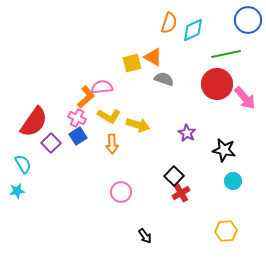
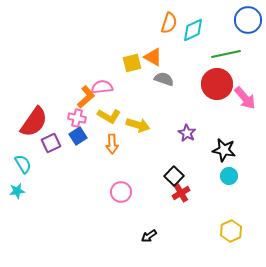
pink cross: rotated 12 degrees counterclockwise
purple square: rotated 18 degrees clockwise
cyan circle: moved 4 px left, 5 px up
yellow hexagon: moved 5 px right; rotated 20 degrees counterclockwise
black arrow: moved 4 px right; rotated 91 degrees clockwise
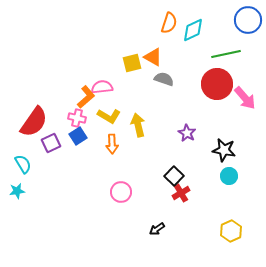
yellow arrow: rotated 120 degrees counterclockwise
black arrow: moved 8 px right, 7 px up
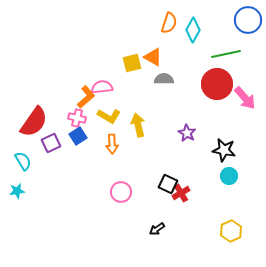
cyan diamond: rotated 35 degrees counterclockwise
gray semicircle: rotated 18 degrees counterclockwise
cyan semicircle: moved 3 px up
black square: moved 6 px left, 8 px down; rotated 18 degrees counterclockwise
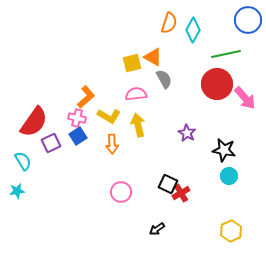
gray semicircle: rotated 60 degrees clockwise
pink semicircle: moved 34 px right, 7 px down
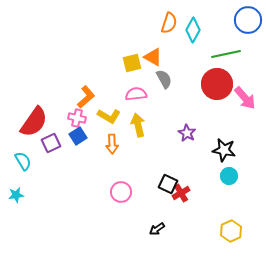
cyan star: moved 1 px left, 4 px down
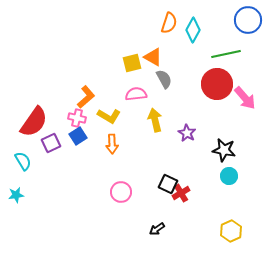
yellow arrow: moved 17 px right, 5 px up
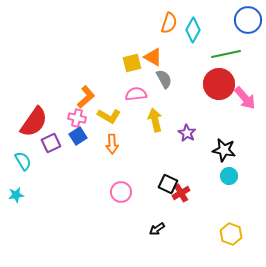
red circle: moved 2 px right
yellow hexagon: moved 3 px down; rotated 15 degrees counterclockwise
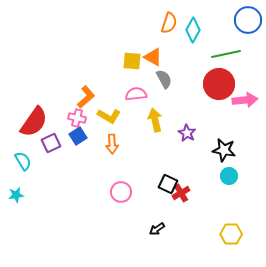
yellow square: moved 2 px up; rotated 18 degrees clockwise
pink arrow: moved 2 px down; rotated 55 degrees counterclockwise
yellow hexagon: rotated 20 degrees counterclockwise
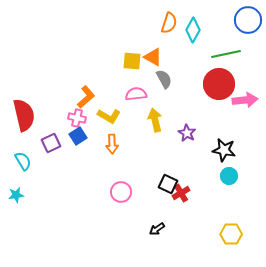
red semicircle: moved 10 px left, 7 px up; rotated 48 degrees counterclockwise
